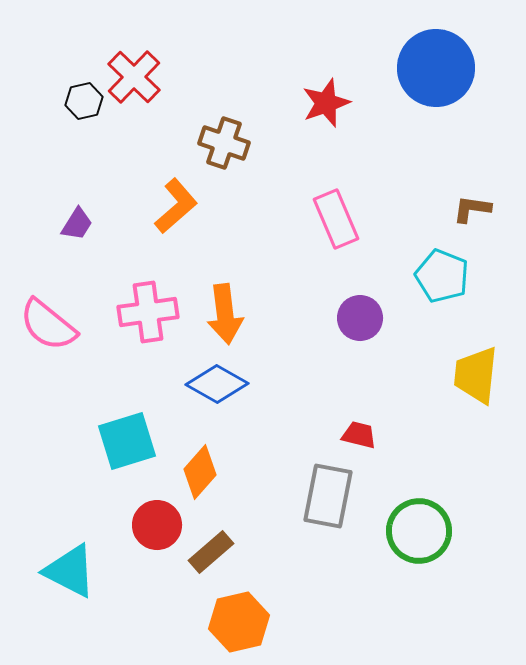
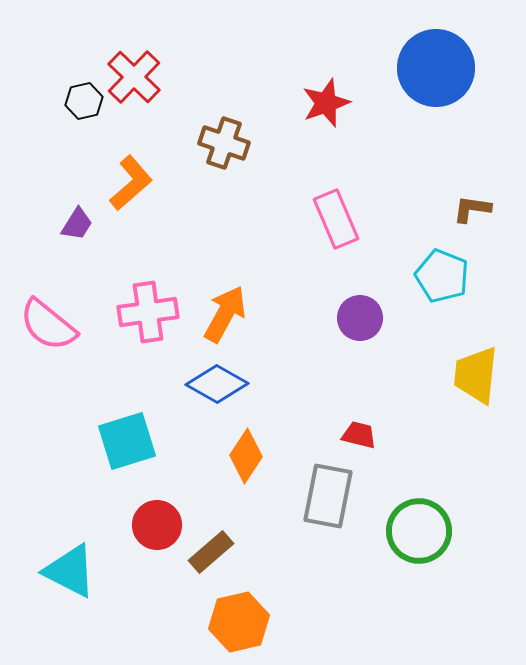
orange L-shape: moved 45 px left, 23 px up
orange arrow: rotated 144 degrees counterclockwise
orange diamond: moved 46 px right, 16 px up; rotated 8 degrees counterclockwise
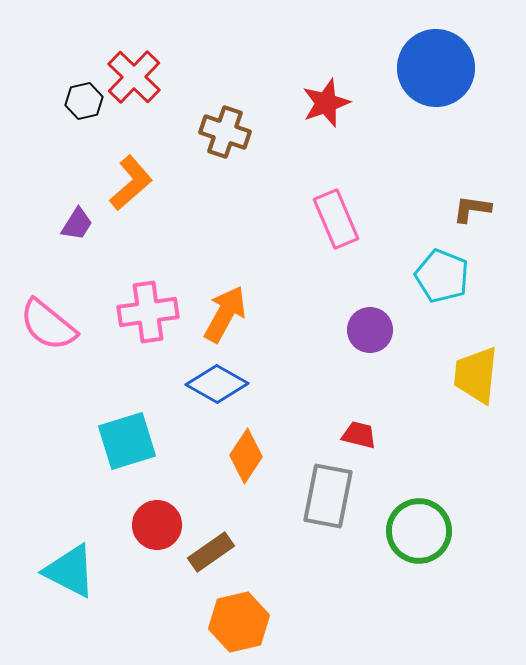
brown cross: moved 1 px right, 11 px up
purple circle: moved 10 px right, 12 px down
brown rectangle: rotated 6 degrees clockwise
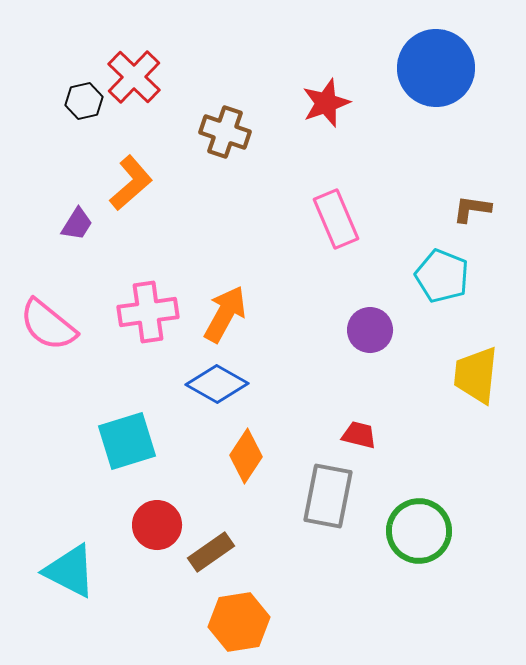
orange hexagon: rotated 4 degrees clockwise
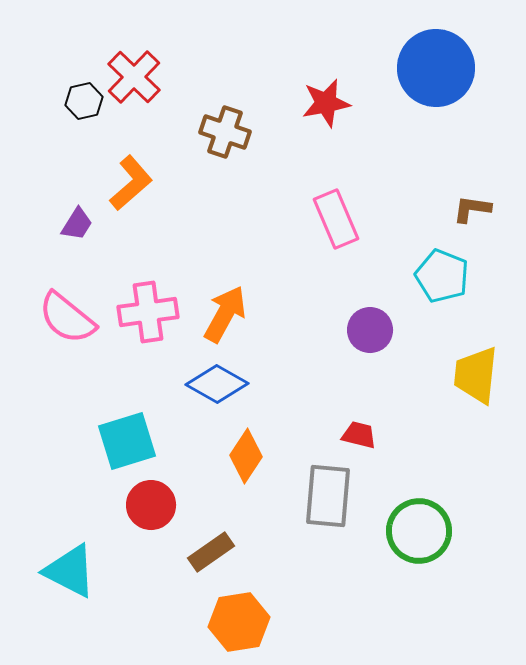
red star: rotated 9 degrees clockwise
pink semicircle: moved 19 px right, 7 px up
gray rectangle: rotated 6 degrees counterclockwise
red circle: moved 6 px left, 20 px up
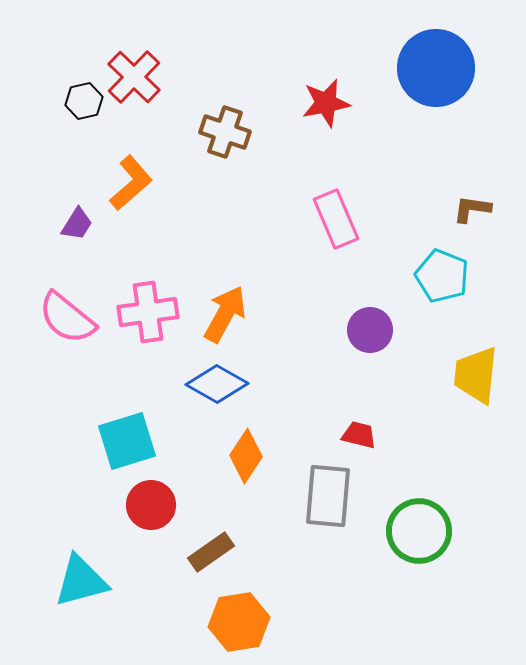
cyan triangle: moved 11 px right, 10 px down; rotated 42 degrees counterclockwise
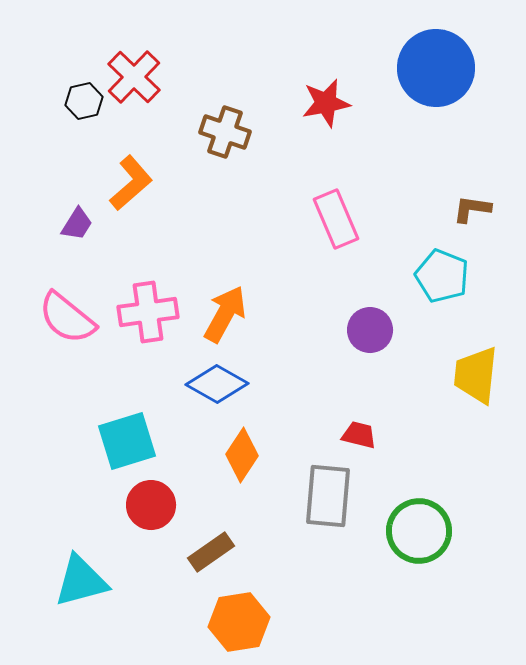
orange diamond: moved 4 px left, 1 px up
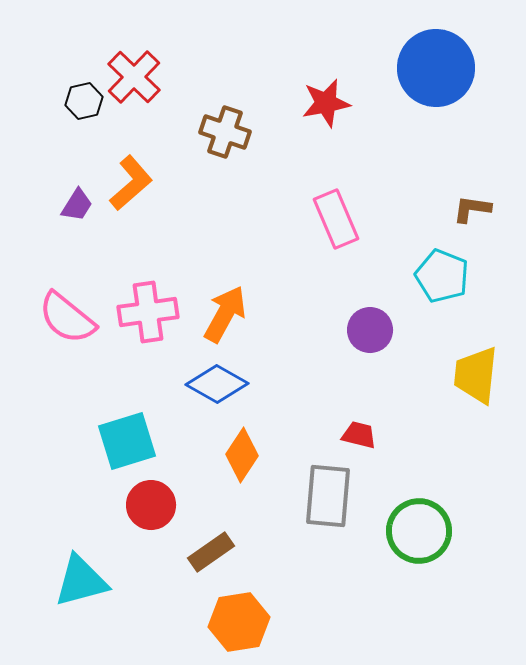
purple trapezoid: moved 19 px up
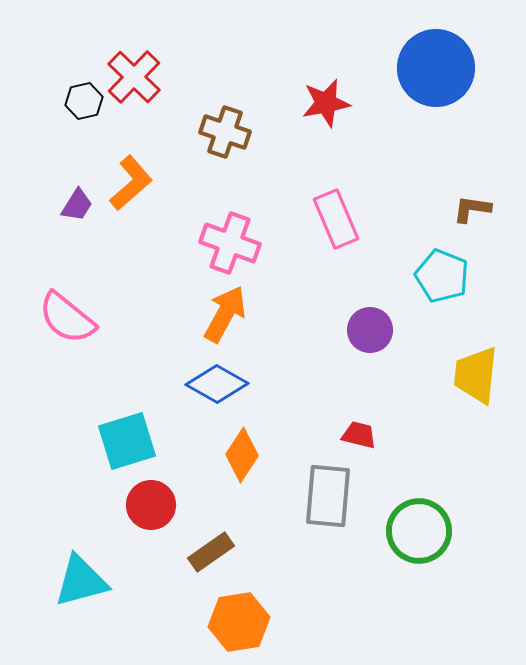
pink cross: moved 82 px right, 69 px up; rotated 28 degrees clockwise
